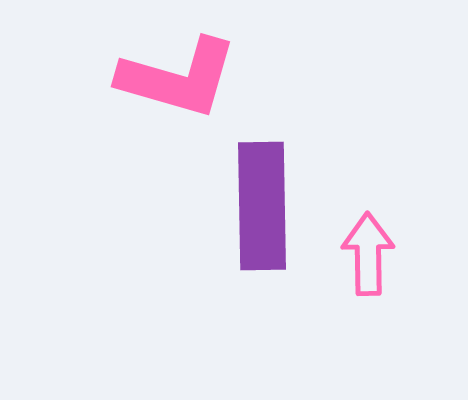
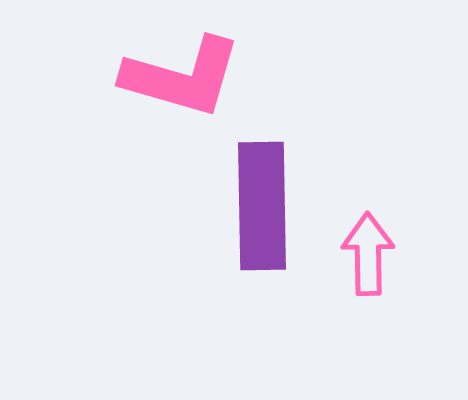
pink L-shape: moved 4 px right, 1 px up
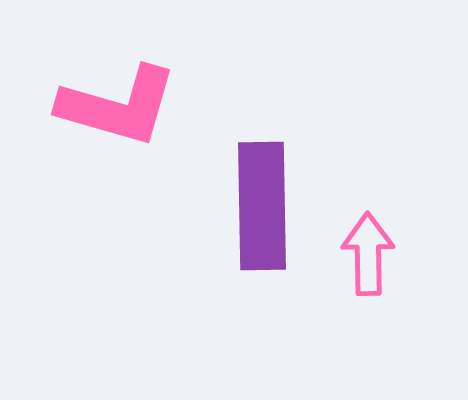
pink L-shape: moved 64 px left, 29 px down
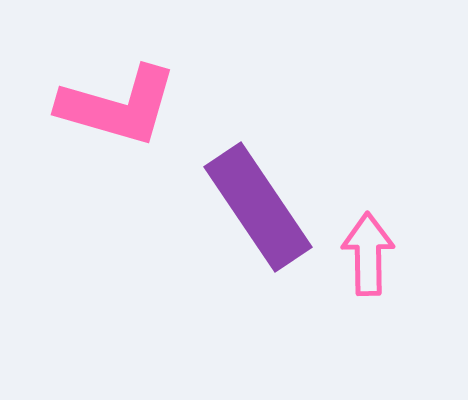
purple rectangle: moved 4 px left, 1 px down; rotated 33 degrees counterclockwise
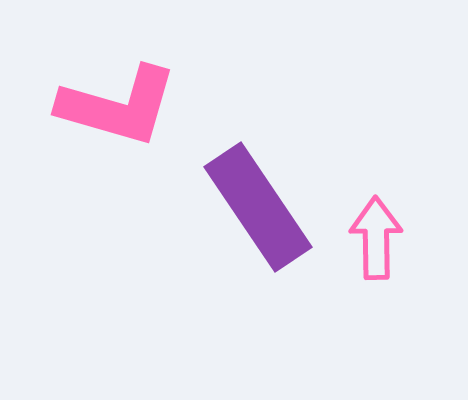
pink arrow: moved 8 px right, 16 px up
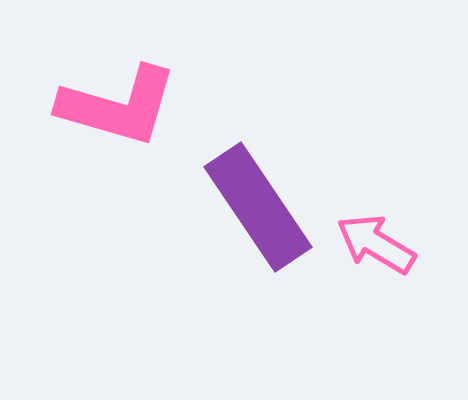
pink arrow: moved 6 px down; rotated 58 degrees counterclockwise
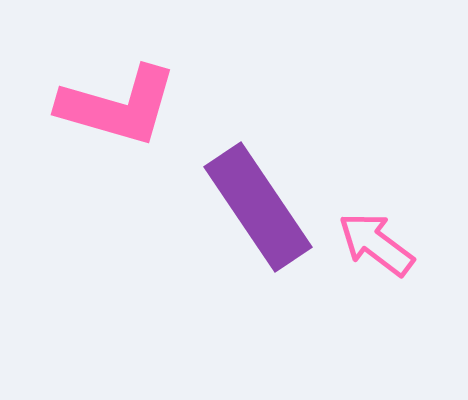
pink arrow: rotated 6 degrees clockwise
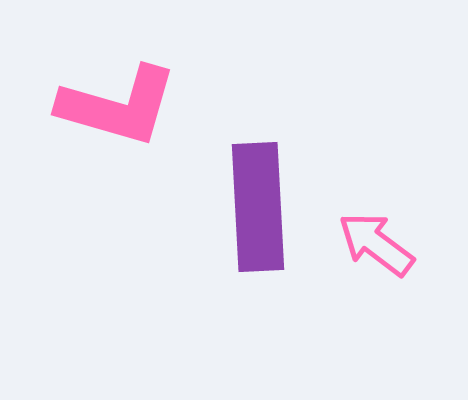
purple rectangle: rotated 31 degrees clockwise
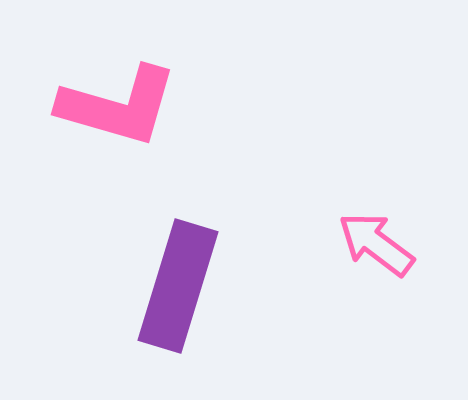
purple rectangle: moved 80 px left, 79 px down; rotated 20 degrees clockwise
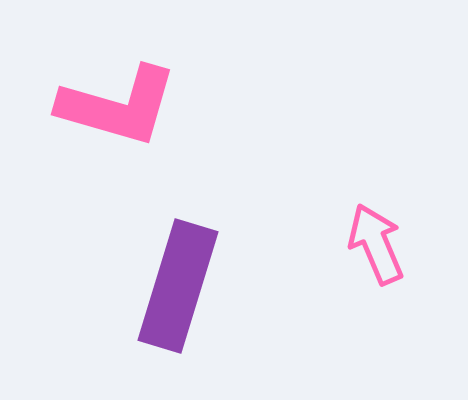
pink arrow: rotated 30 degrees clockwise
